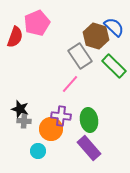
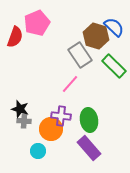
gray rectangle: moved 1 px up
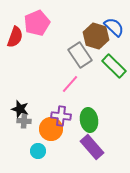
purple rectangle: moved 3 px right, 1 px up
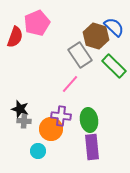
purple rectangle: rotated 35 degrees clockwise
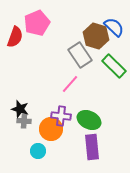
green ellipse: rotated 55 degrees counterclockwise
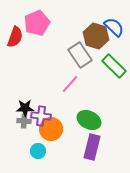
black star: moved 5 px right, 1 px up; rotated 18 degrees counterclockwise
purple cross: moved 20 px left
purple rectangle: rotated 20 degrees clockwise
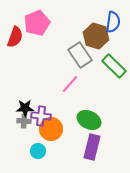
blue semicircle: moved 1 px left, 5 px up; rotated 55 degrees clockwise
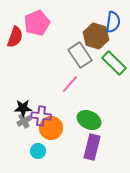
green rectangle: moved 3 px up
black star: moved 2 px left
gray cross: rotated 32 degrees counterclockwise
orange circle: moved 1 px up
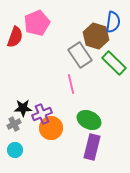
pink line: moved 1 px right; rotated 54 degrees counterclockwise
purple cross: moved 1 px right, 2 px up; rotated 30 degrees counterclockwise
gray cross: moved 10 px left, 3 px down
cyan circle: moved 23 px left, 1 px up
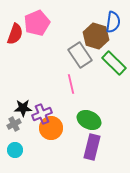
red semicircle: moved 3 px up
